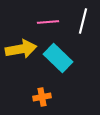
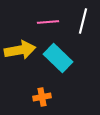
yellow arrow: moved 1 px left, 1 px down
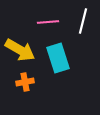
yellow arrow: rotated 40 degrees clockwise
cyan rectangle: rotated 28 degrees clockwise
orange cross: moved 17 px left, 15 px up
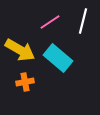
pink line: moved 2 px right; rotated 30 degrees counterclockwise
cyan rectangle: rotated 32 degrees counterclockwise
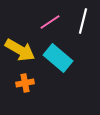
orange cross: moved 1 px down
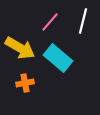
pink line: rotated 15 degrees counterclockwise
yellow arrow: moved 2 px up
